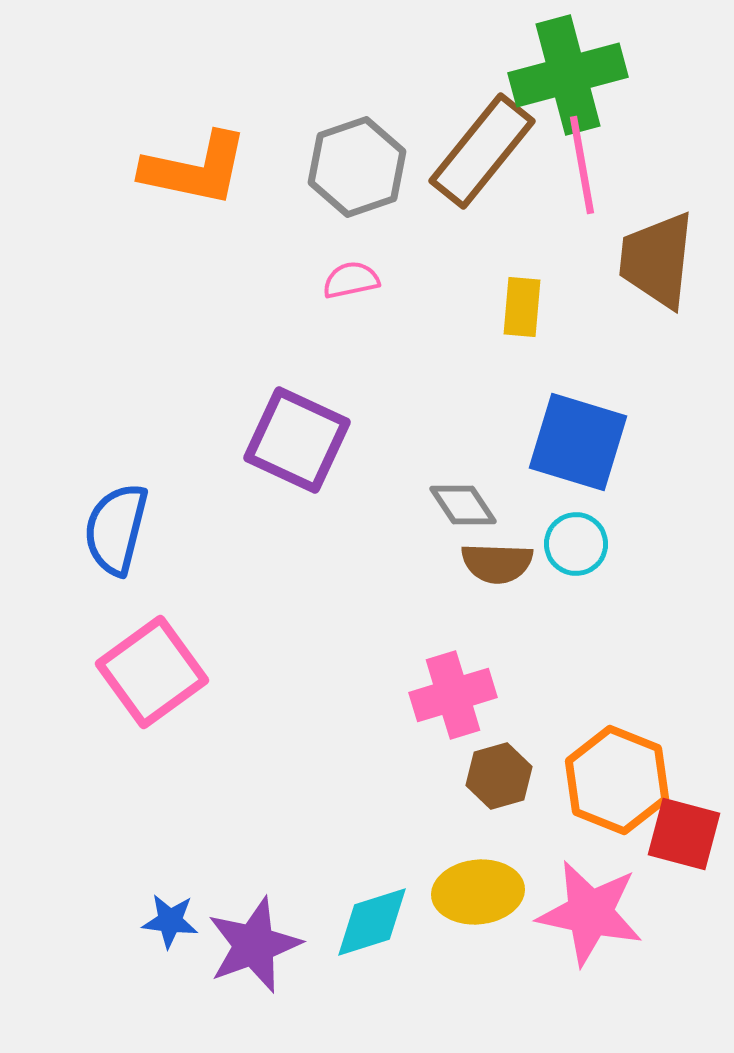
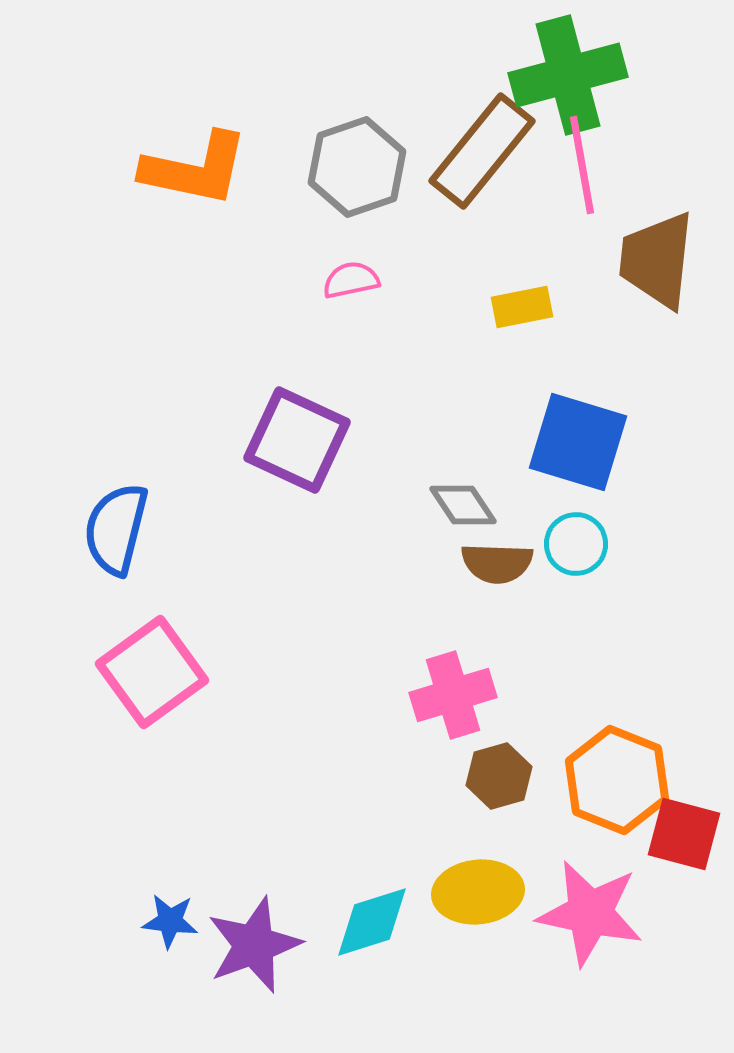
yellow rectangle: rotated 74 degrees clockwise
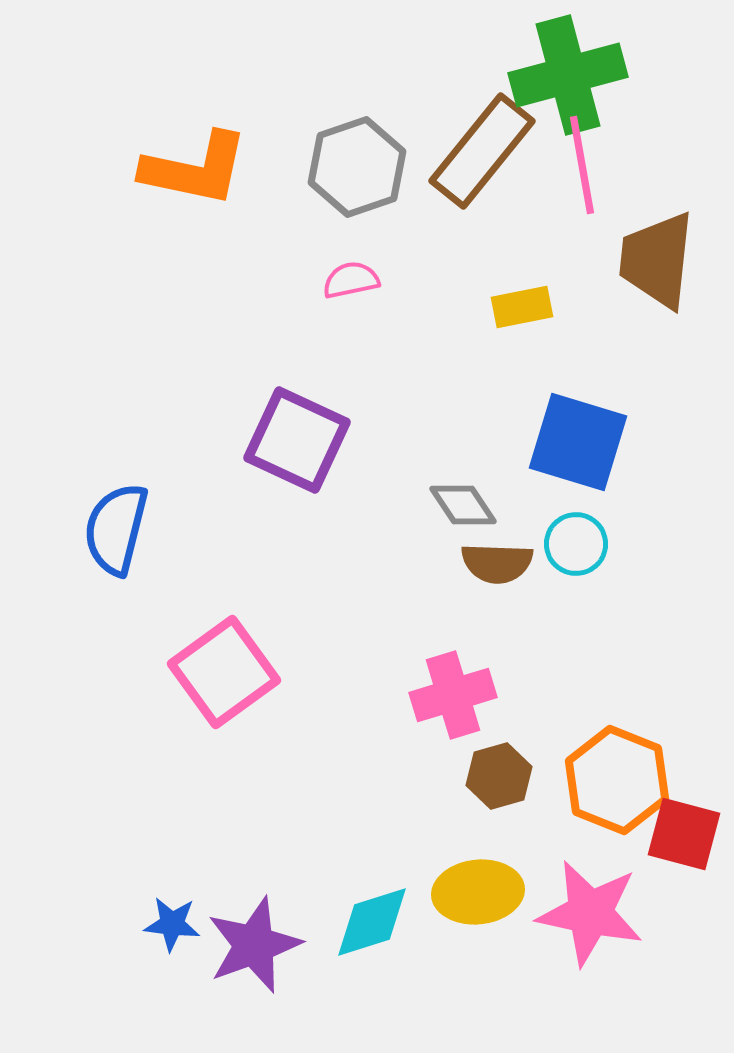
pink square: moved 72 px right
blue star: moved 2 px right, 3 px down
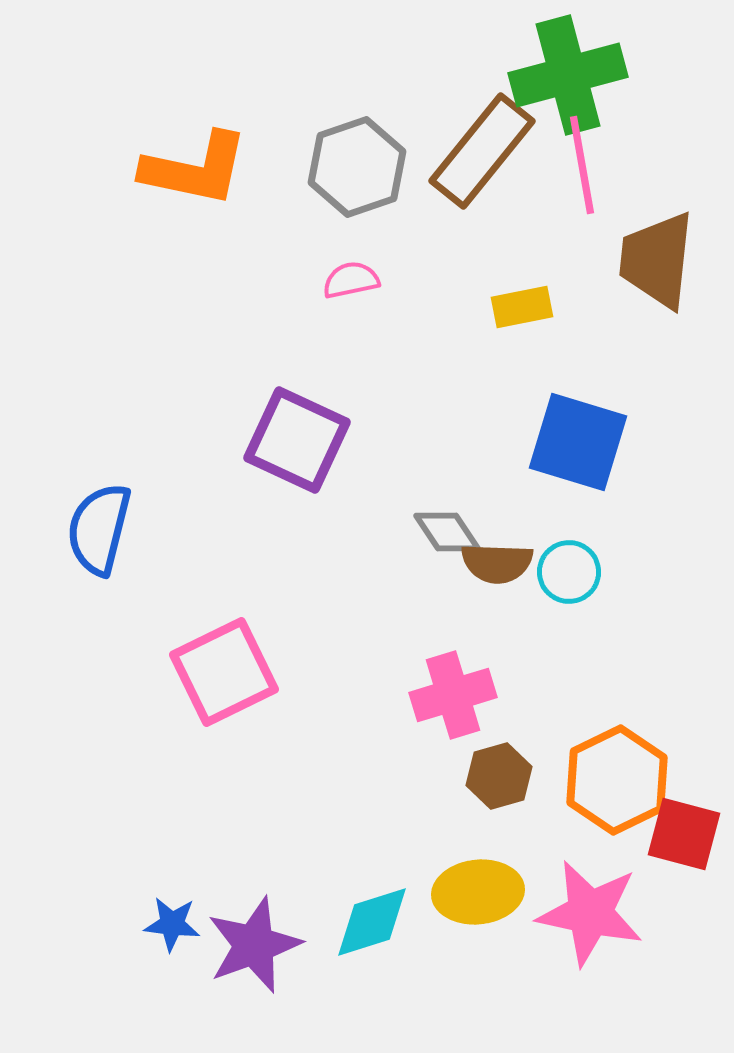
gray diamond: moved 16 px left, 27 px down
blue semicircle: moved 17 px left
cyan circle: moved 7 px left, 28 px down
pink square: rotated 10 degrees clockwise
orange hexagon: rotated 12 degrees clockwise
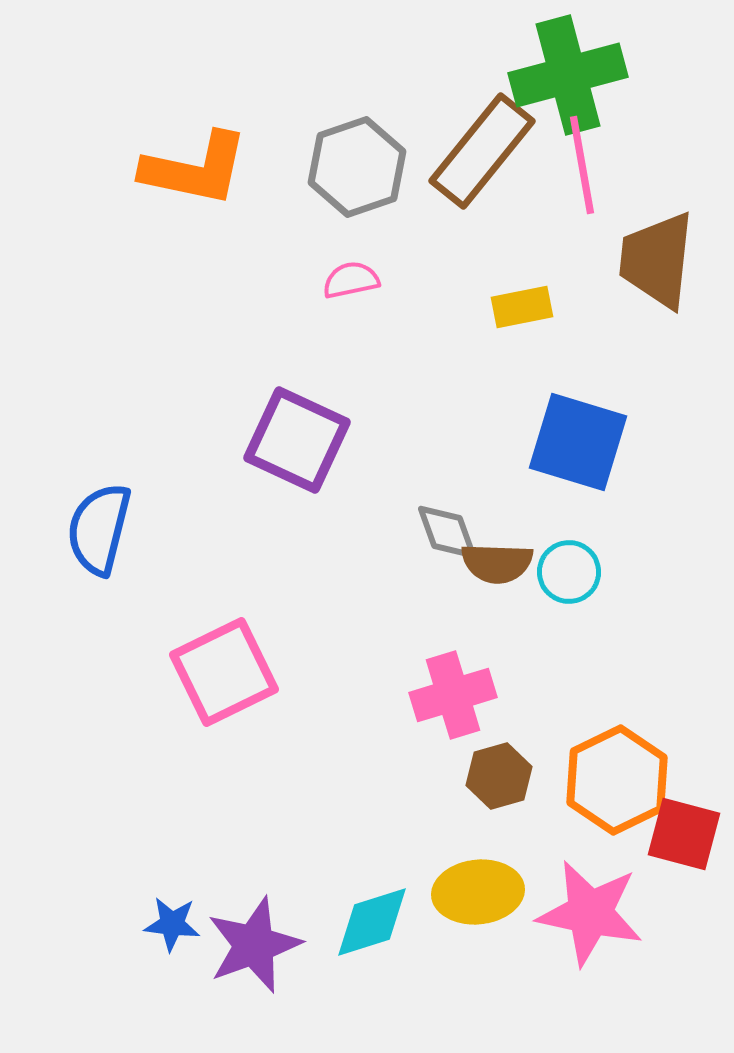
gray diamond: rotated 14 degrees clockwise
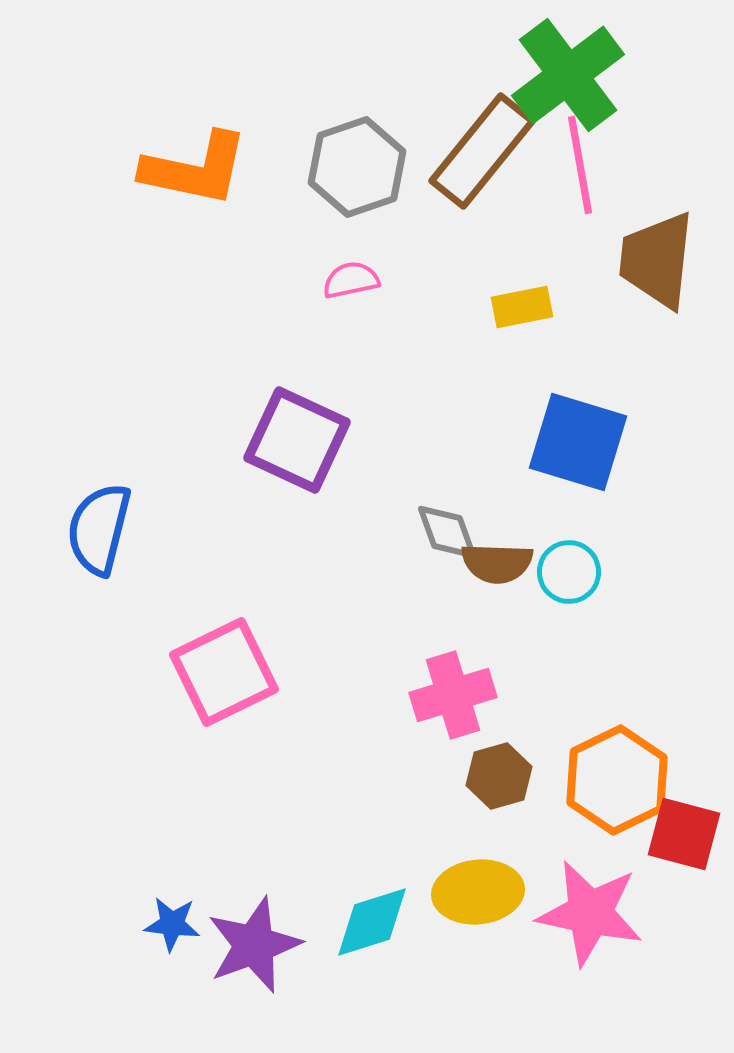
green cross: rotated 22 degrees counterclockwise
pink line: moved 2 px left
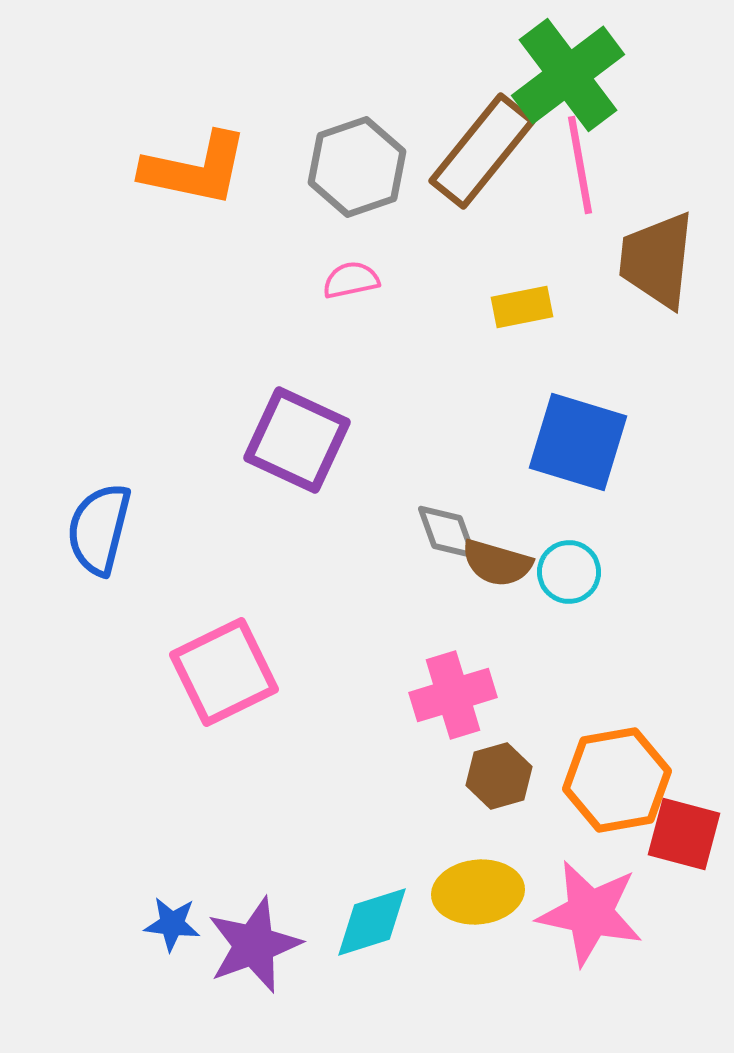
brown semicircle: rotated 14 degrees clockwise
orange hexagon: rotated 16 degrees clockwise
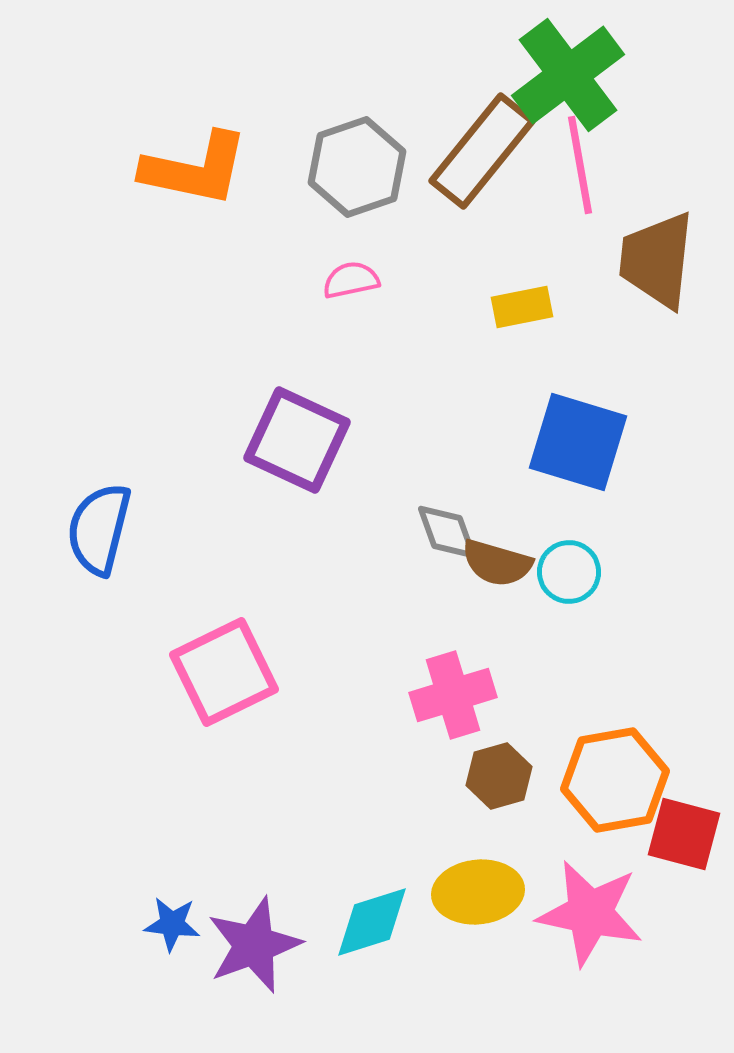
orange hexagon: moved 2 px left
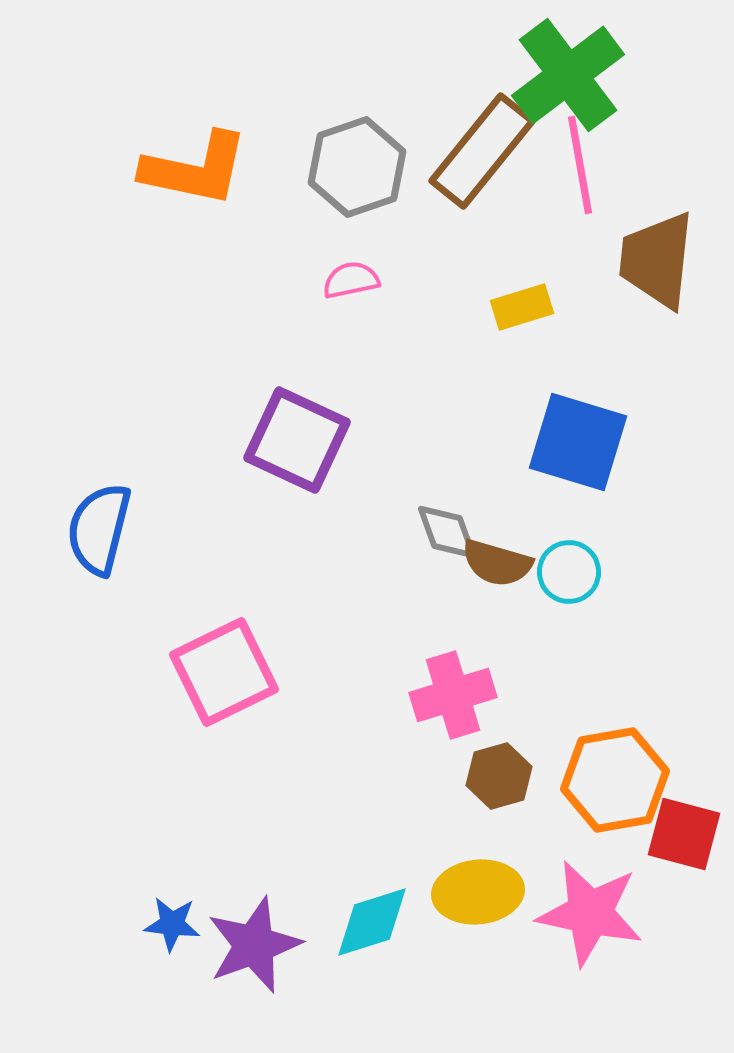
yellow rectangle: rotated 6 degrees counterclockwise
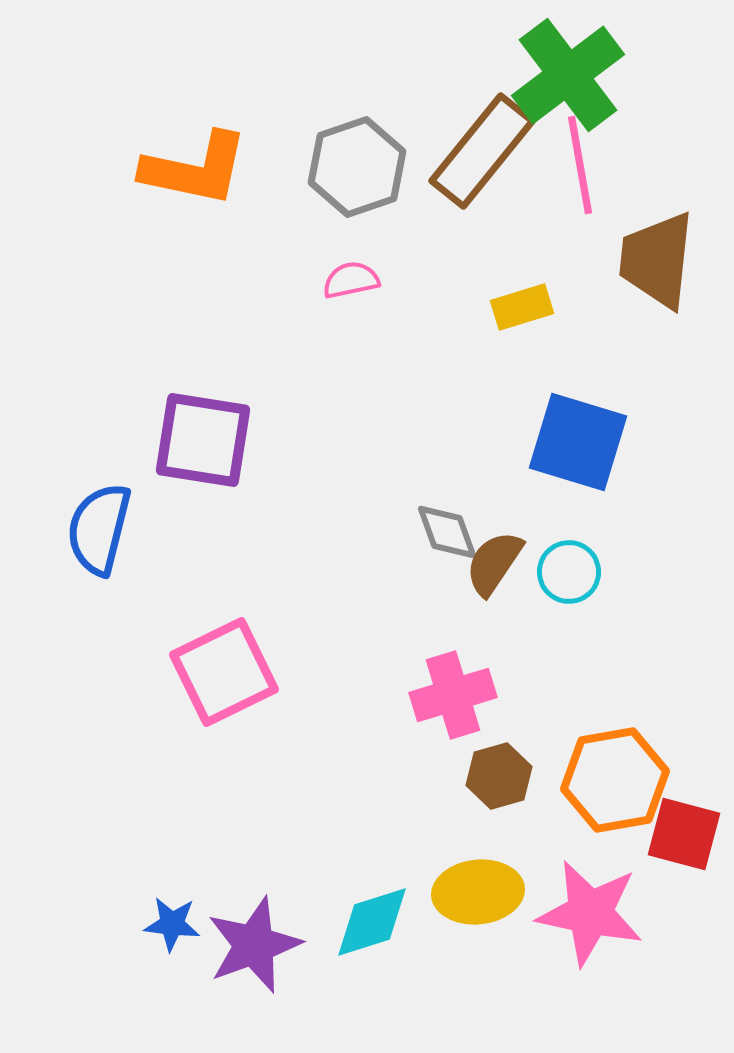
purple square: moved 94 px left; rotated 16 degrees counterclockwise
brown semicircle: moved 3 px left; rotated 108 degrees clockwise
